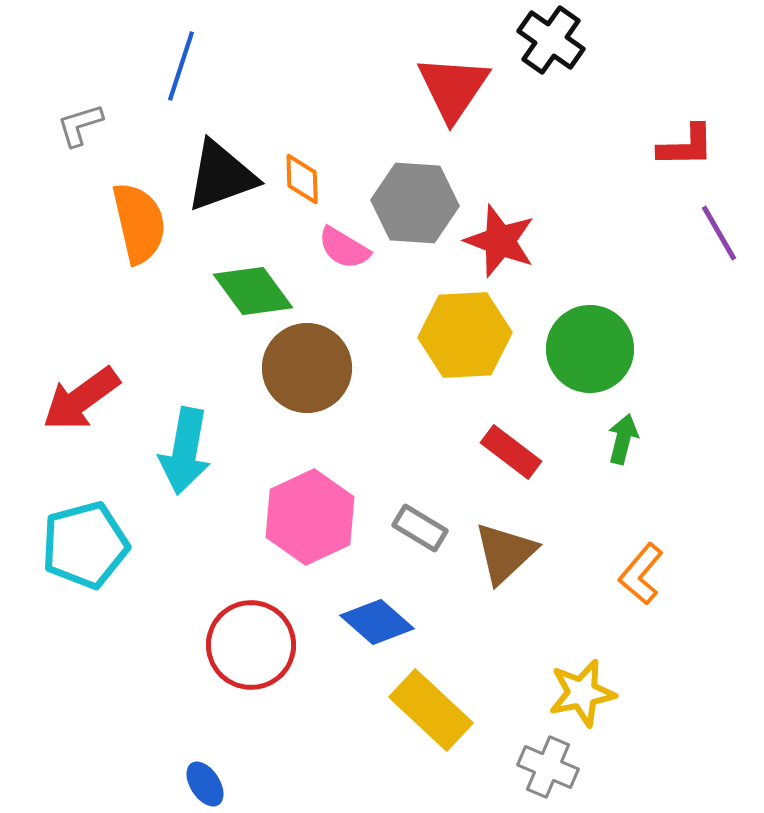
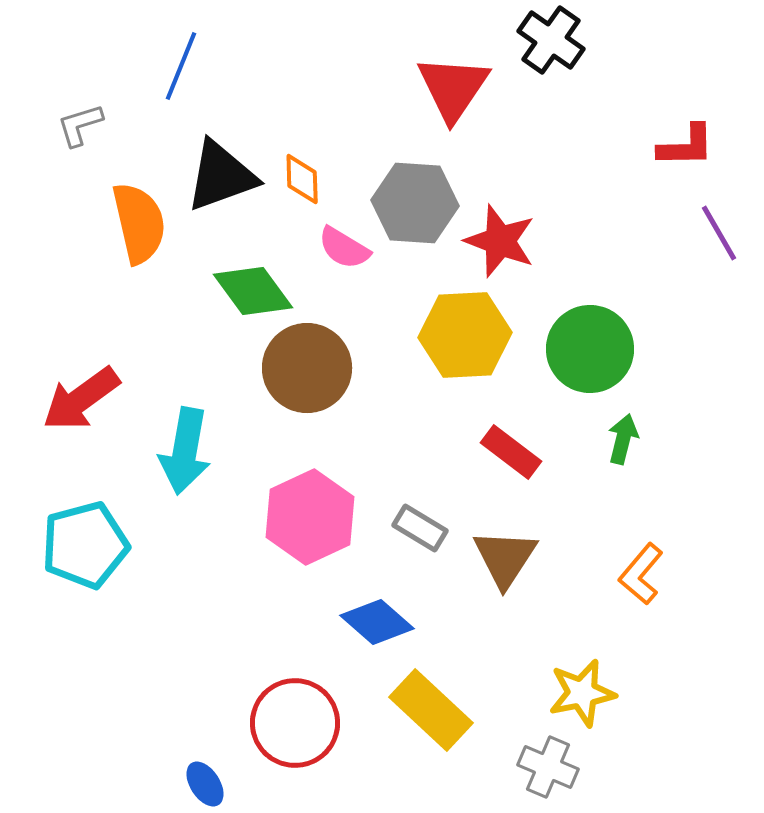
blue line: rotated 4 degrees clockwise
brown triangle: moved 5 px down; rotated 14 degrees counterclockwise
red circle: moved 44 px right, 78 px down
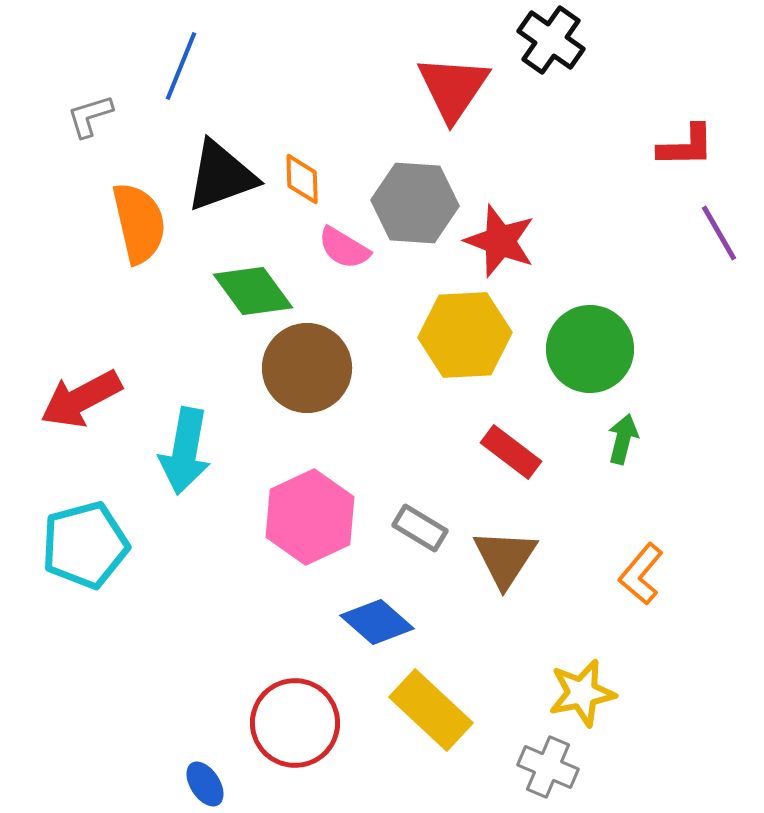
gray L-shape: moved 10 px right, 9 px up
red arrow: rotated 8 degrees clockwise
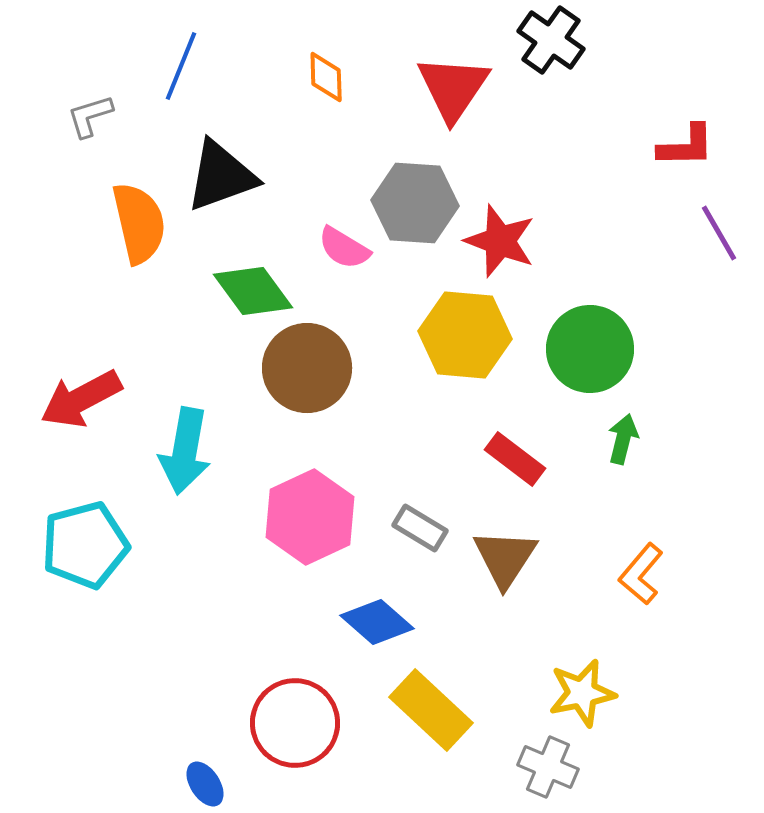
orange diamond: moved 24 px right, 102 px up
yellow hexagon: rotated 8 degrees clockwise
red rectangle: moved 4 px right, 7 px down
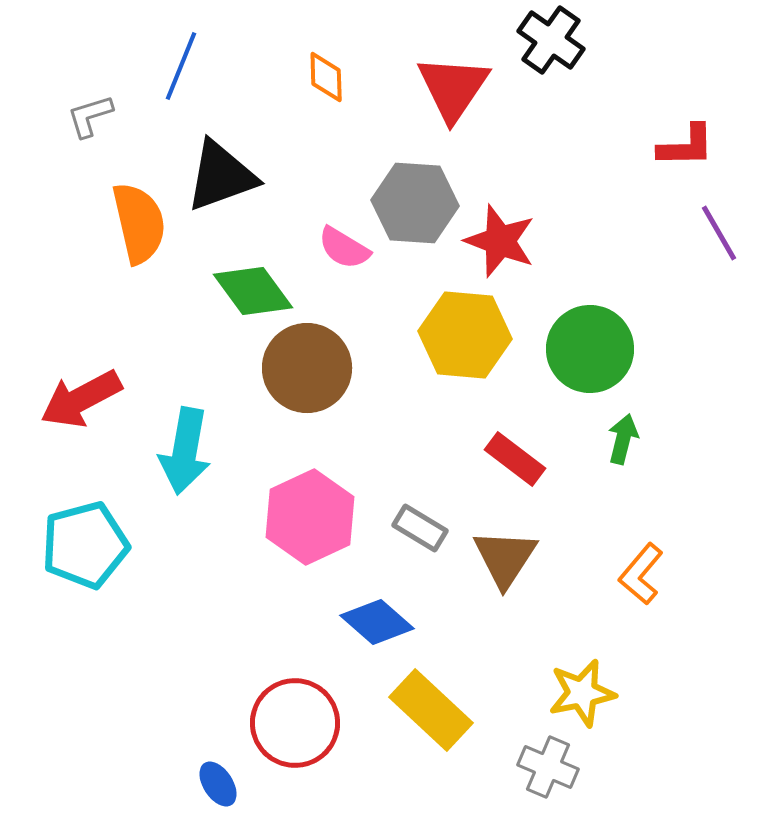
blue ellipse: moved 13 px right
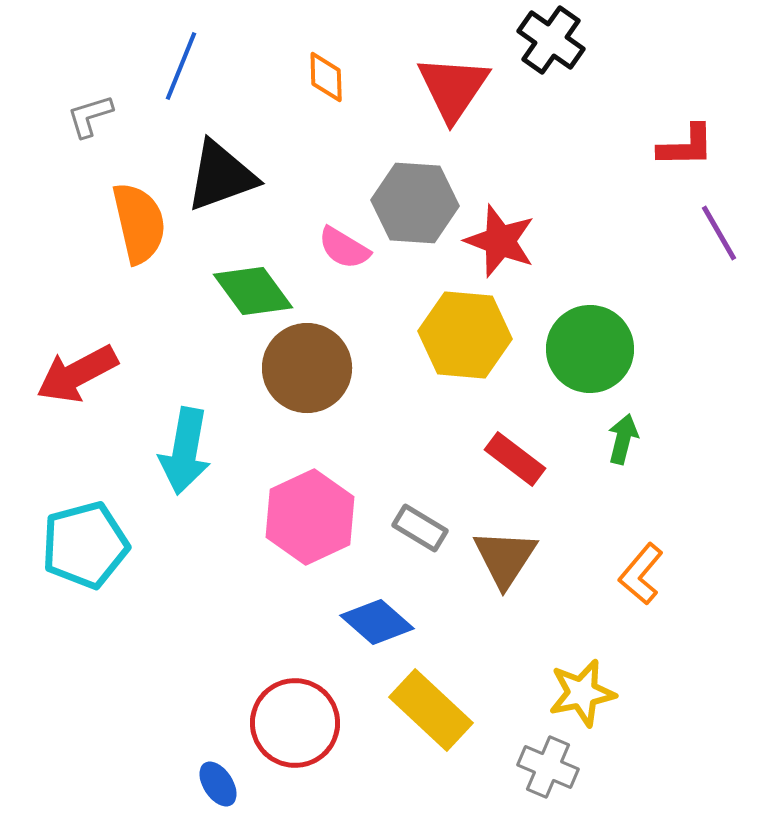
red arrow: moved 4 px left, 25 px up
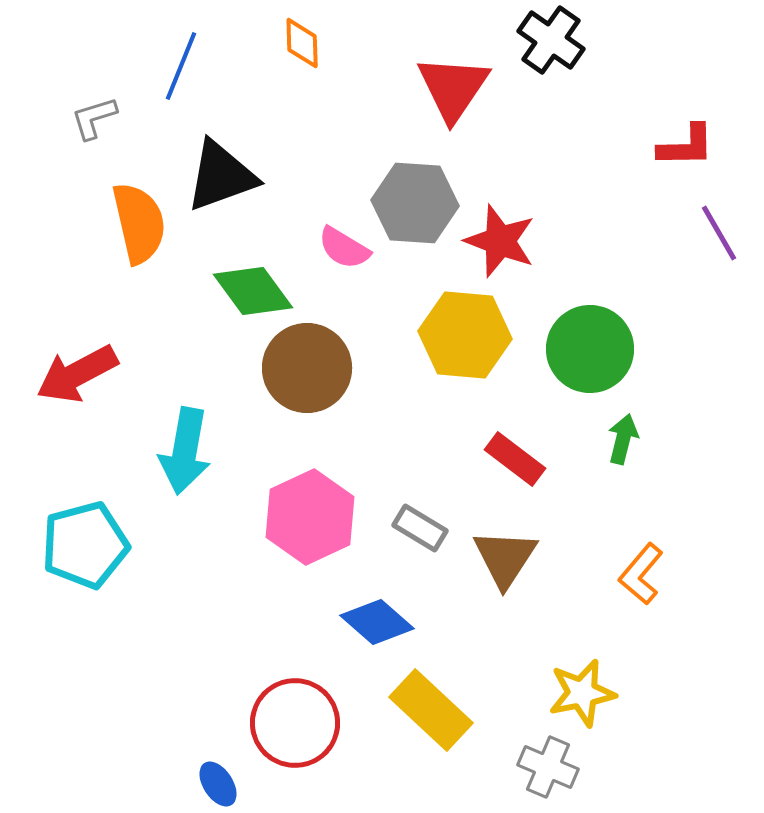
orange diamond: moved 24 px left, 34 px up
gray L-shape: moved 4 px right, 2 px down
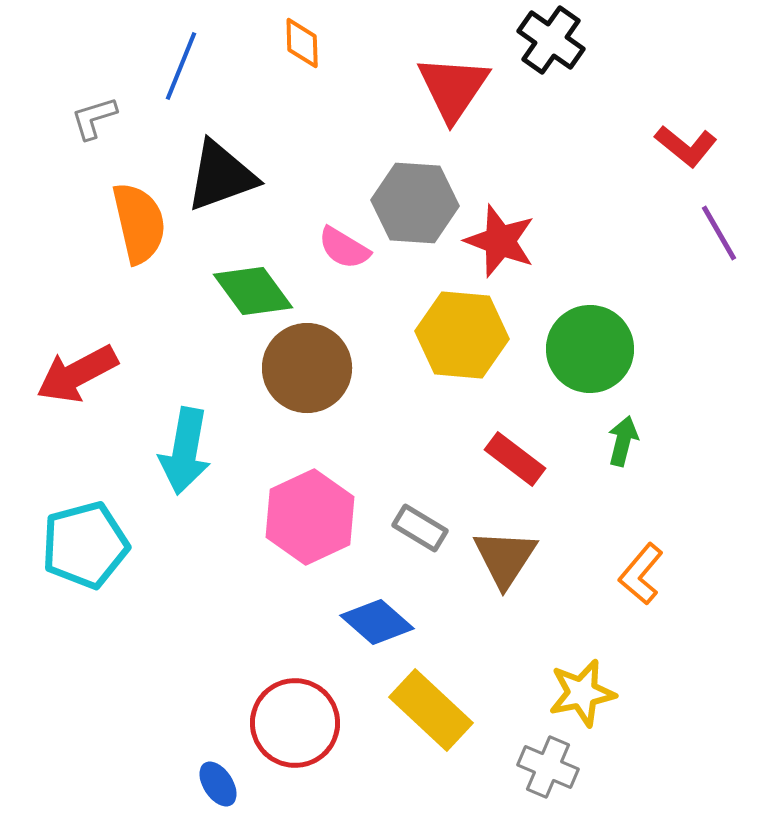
red L-shape: rotated 40 degrees clockwise
yellow hexagon: moved 3 px left
green arrow: moved 2 px down
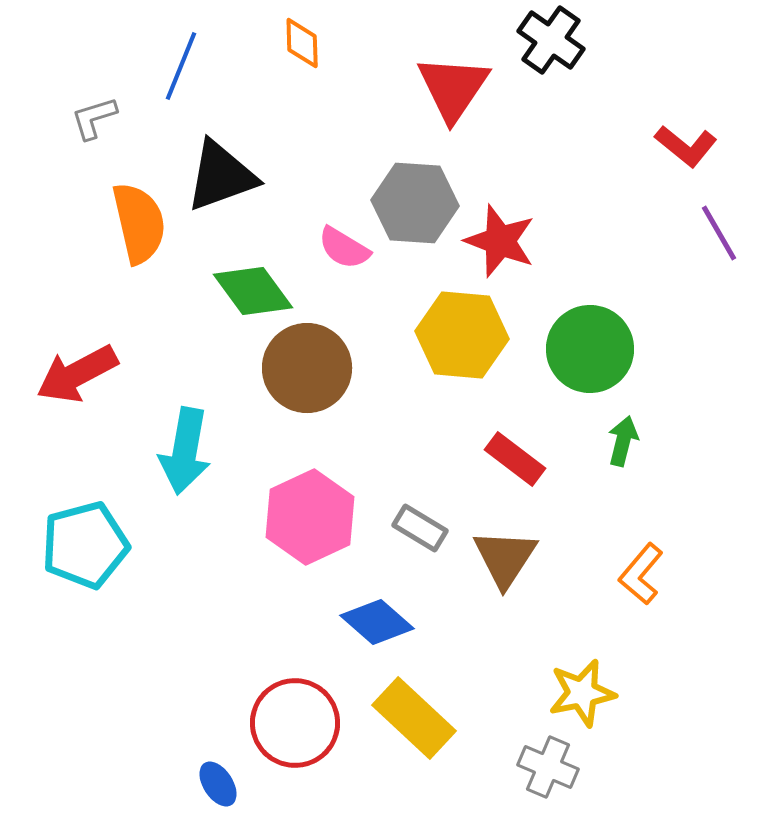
yellow rectangle: moved 17 px left, 8 px down
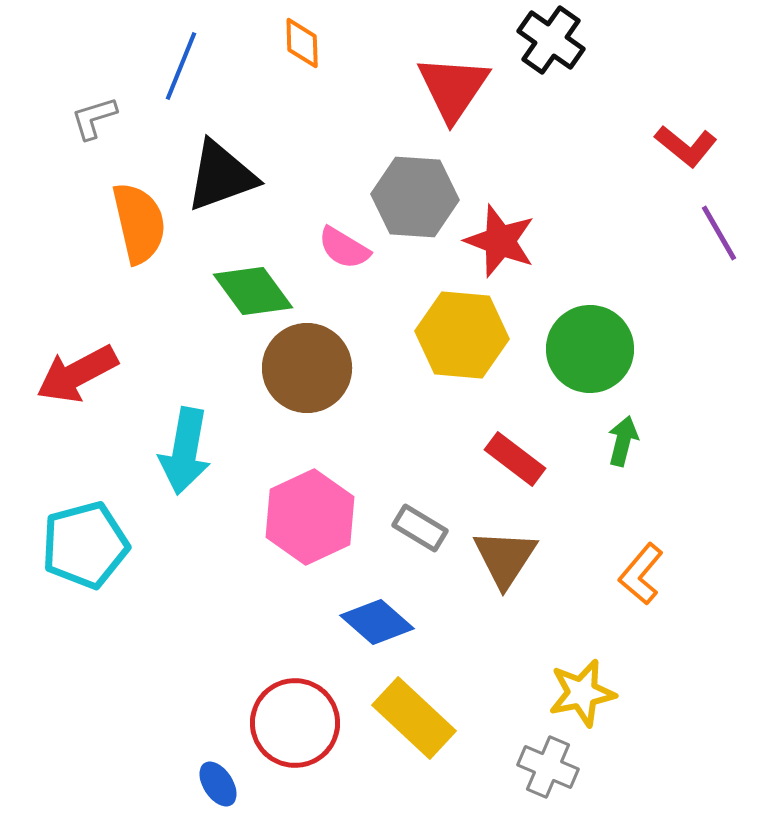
gray hexagon: moved 6 px up
